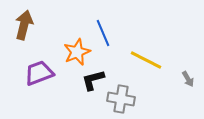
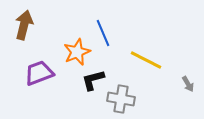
gray arrow: moved 5 px down
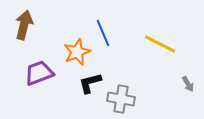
yellow line: moved 14 px right, 16 px up
black L-shape: moved 3 px left, 3 px down
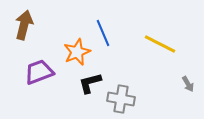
purple trapezoid: moved 1 px up
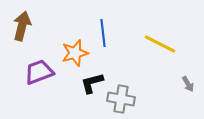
brown arrow: moved 2 px left, 1 px down
blue line: rotated 16 degrees clockwise
orange star: moved 2 px left, 1 px down; rotated 8 degrees clockwise
black L-shape: moved 2 px right
